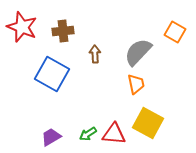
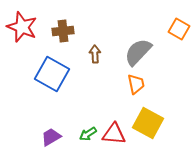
orange square: moved 4 px right, 3 px up
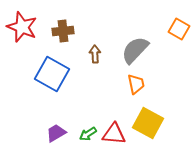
gray semicircle: moved 3 px left, 2 px up
purple trapezoid: moved 5 px right, 4 px up
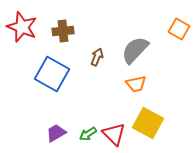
brown arrow: moved 2 px right, 3 px down; rotated 24 degrees clockwise
orange trapezoid: rotated 90 degrees clockwise
red triangle: rotated 40 degrees clockwise
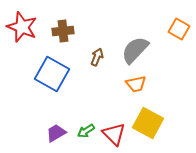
green arrow: moved 2 px left, 3 px up
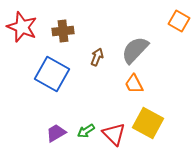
orange square: moved 8 px up
orange trapezoid: moved 2 px left; rotated 75 degrees clockwise
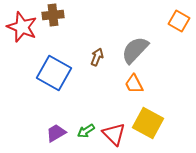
brown cross: moved 10 px left, 16 px up
blue square: moved 2 px right, 1 px up
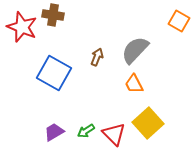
brown cross: rotated 15 degrees clockwise
yellow square: rotated 20 degrees clockwise
purple trapezoid: moved 2 px left, 1 px up
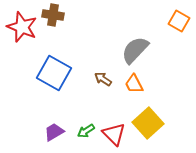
brown arrow: moved 6 px right, 22 px down; rotated 78 degrees counterclockwise
